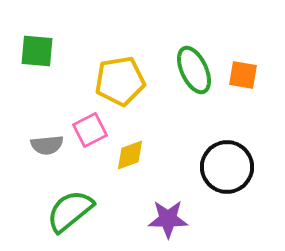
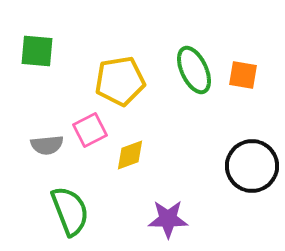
black circle: moved 25 px right, 1 px up
green semicircle: rotated 108 degrees clockwise
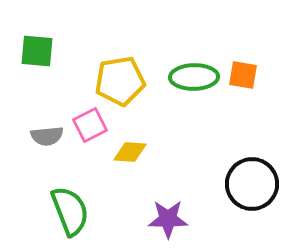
green ellipse: moved 7 px down; rotated 66 degrees counterclockwise
pink square: moved 5 px up
gray semicircle: moved 9 px up
yellow diamond: moved 3 px up; rotated 24 degrees clockwise
black circle: moved 18 px down
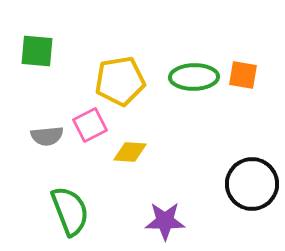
purple star: moved 3 px left, 2 px down
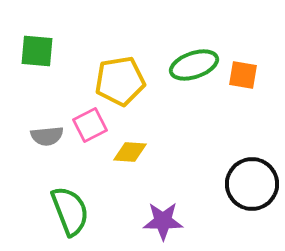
green ellipse: moved 12 px up; rotated 18 degrees counterclockwise
purple star: moved 2 px left
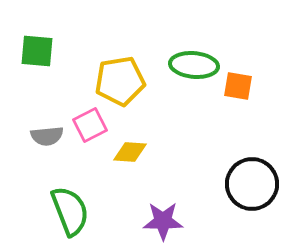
green ellipse: rotated 24 degrees clockwise
orange square: moved 5 px left, 11 px down
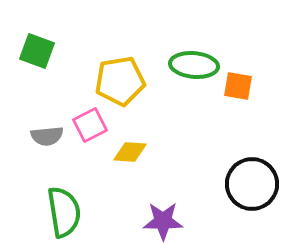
green square: rotated 15 degrees clockwise
green semicircle: moved 6 px left, 1 px down; rotated 12 degrees clockwise
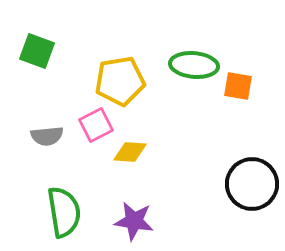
pink square: moved 6 px right
purple star: moved 29 px left; rotated 9 degrees clockwise
